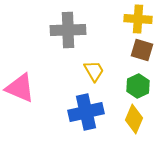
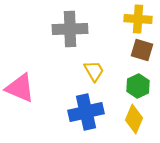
gray cross: moved 2 px right, 1 px up
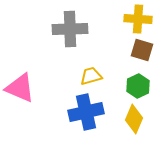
yellow trapezoid: moved 3 px left, 5 px down; rotated 75 degrees counterclockwise
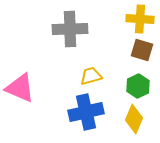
yellow cross: moved 2 px right
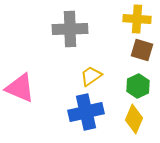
yellow cross: moved 3 px left
yellow trapezoid: rotated 20 degrees counterclockwise
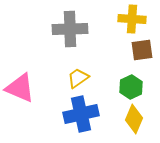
yellow cross: moved 5 px left
brown square: rotated 25 degrees counterclockwise
yellow trapezoid: moved 13 px left, 2 px down
green hexagon: moved 7 px left, 1 px down
blue cross: moved 5 px left, 2 px down
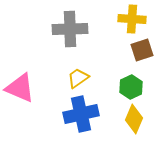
brown square: rotated 10 degrees counterclockwise
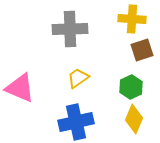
blue cross: moved 5 px left, 8 px down
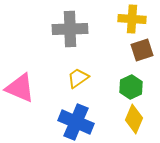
blue cross: rotated 36 degrees clockwise
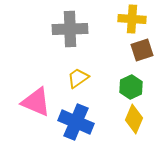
pink triangle: moved 16 px right, 14 px down
